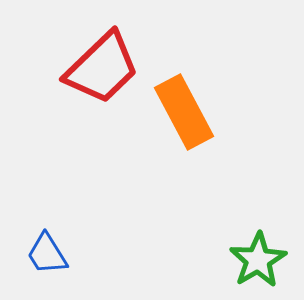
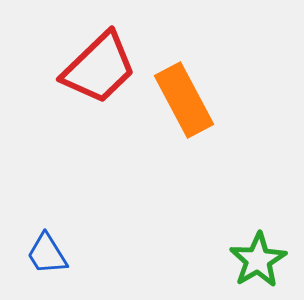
red trapezoid: moved 3 px left
orange rectangle: moved 12 px up
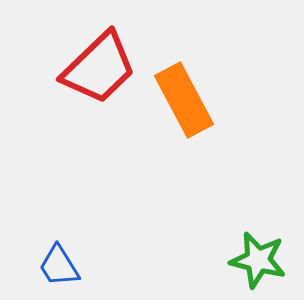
blue trapezoid: moved 12 px right, 12 px down
green star: rotated 28 degrees counterclockwise
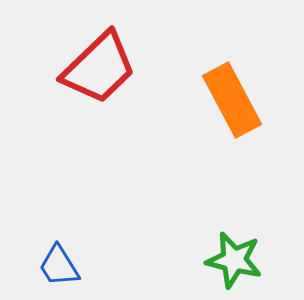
orange rectangle: moved 48 px right
green star: moved 24 px left
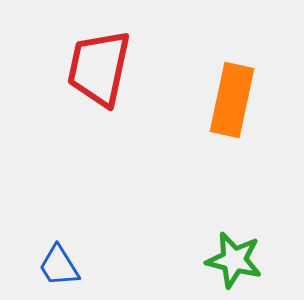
red trapezoid: rotated 146 degrees clockwise
orange rectangle: rotated 40 degrees clockwise
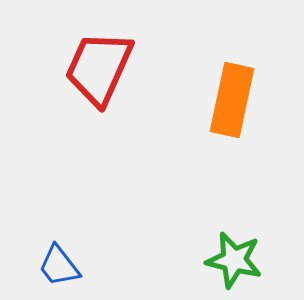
red trapezoid: rotated 12 degrees clockwise
blue trapezoid: rotated 6 degrees counterclockwise
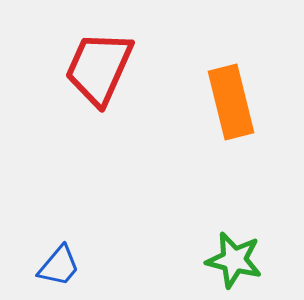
orange rectangle: moved 1 px left, 2 px down; rotated 26 degrees counterclockwise
blue trapezoid: rotated 102 degrees counterclockwise
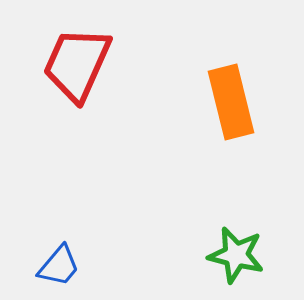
red trapezoid: moved 22 px left, 4 px up
green star: moved 2 px right, 5 px up
